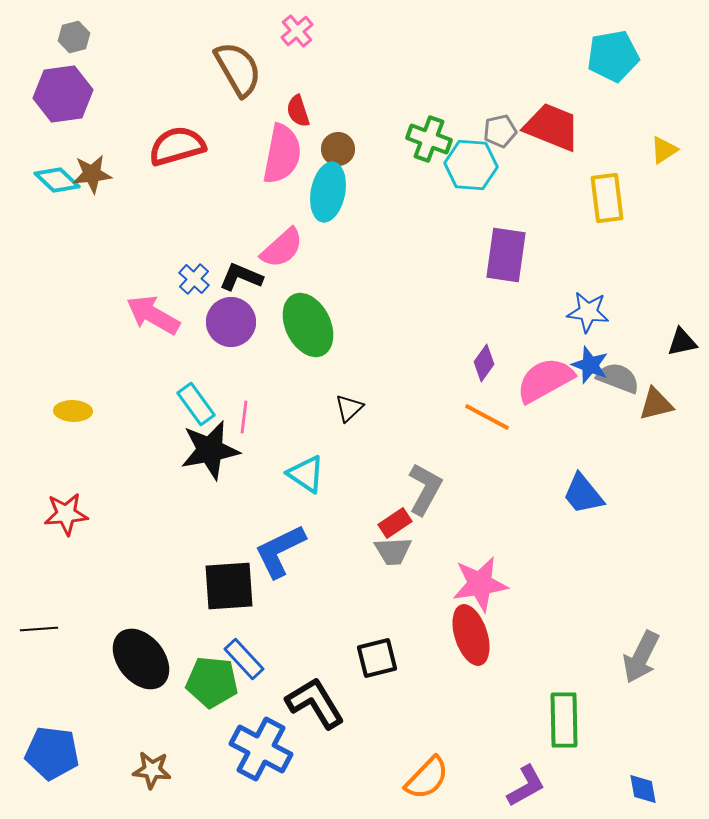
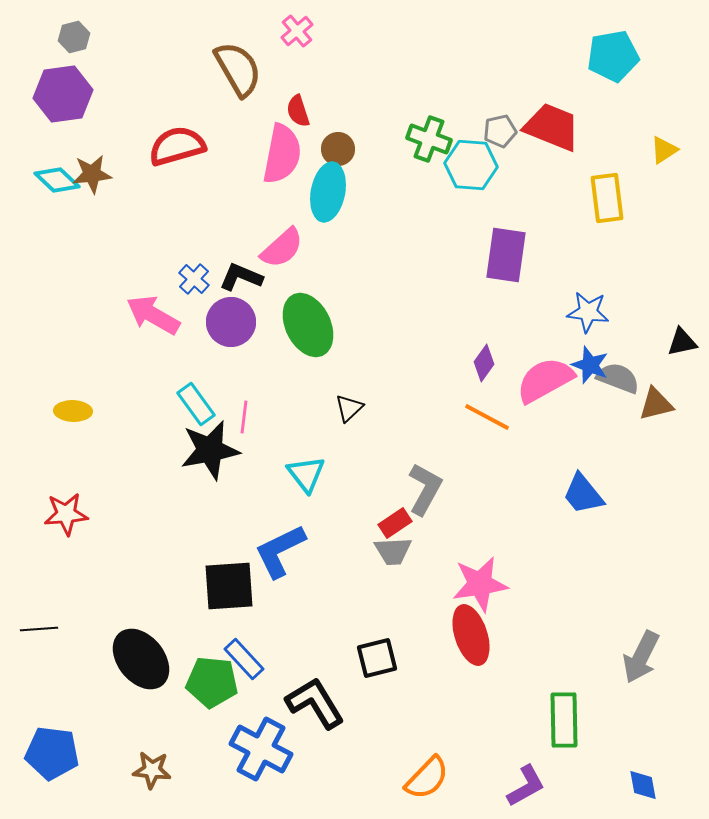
cyan triangle at (306, 474): rotated 18 degrees clockwise
blue diamond at (643, 789): moved 4 px up
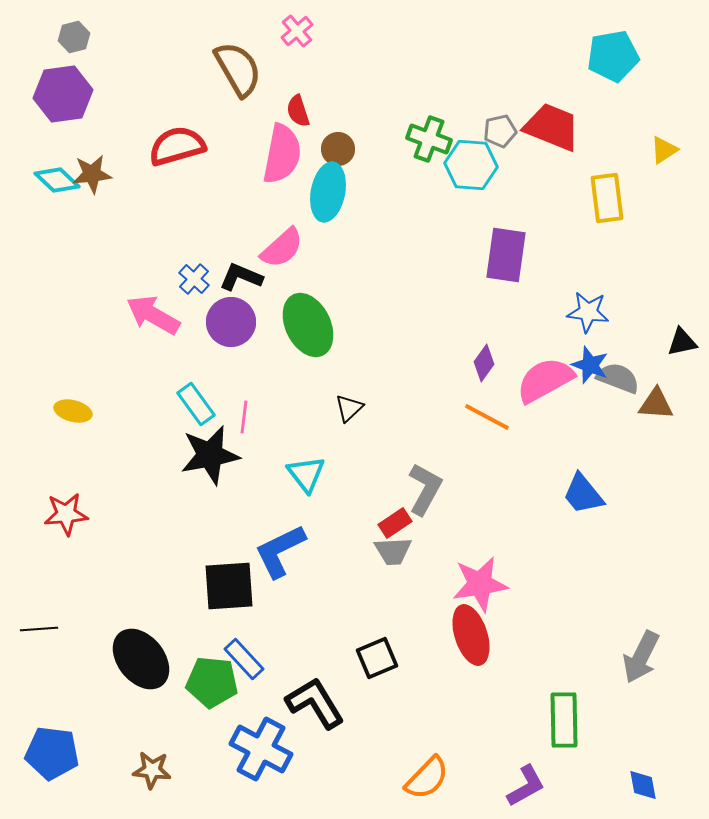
brown triangle at (656, 404): rotated 18 degrees clockwise
yellow ellipse at (73, 411): rotated 12 degrees clockwise
black star at (210, 450): moved 5 px down
black square at (377, 658): rotated 9 degrees counterclockwise
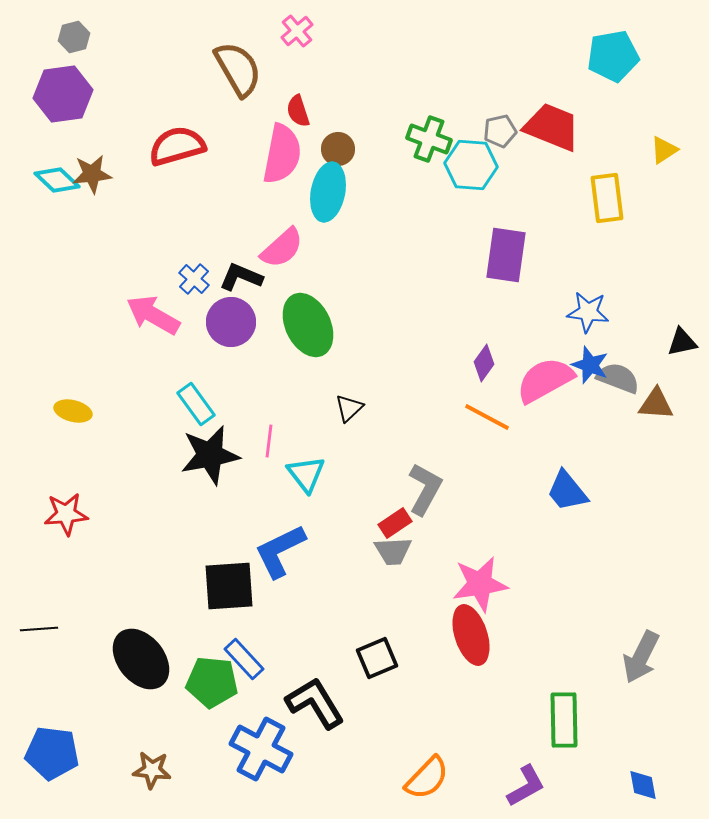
pink line at (244, 417): moved 25 px right, 24 px down
blue trapezoid at (583, 494): moved 16 px left, 3 px up
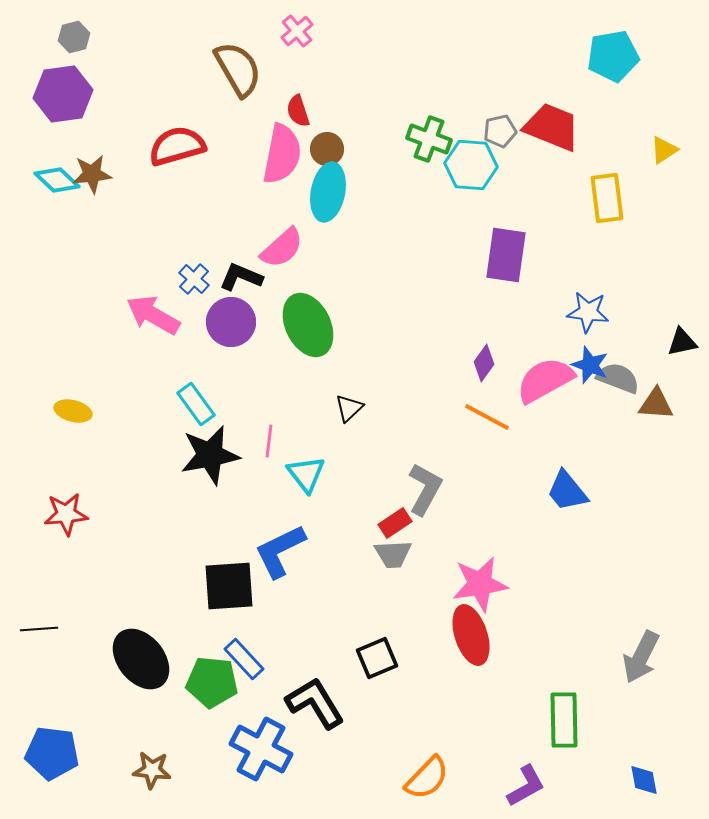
brown circle at (338, 149): moved 11 px left
gray trapezoid at (393, 551): moved 3 px down
blue diamond at (643, 785): moved 1 px right, 5 px up
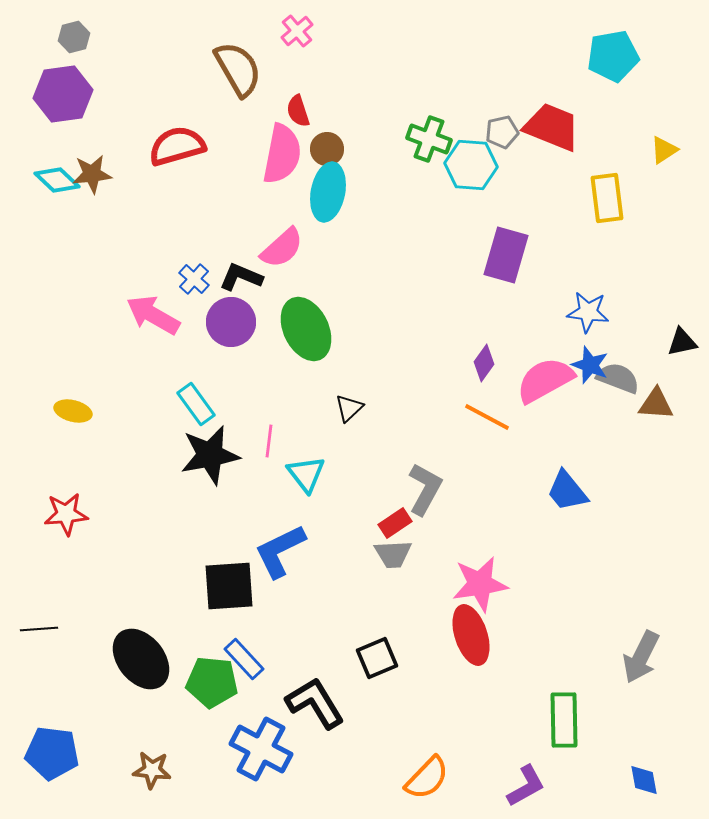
gray pentagon at (500, 131): moved 2 px right, 1 px down
purple rectangle at (506, 255): rotated 8 degrees clockwise
green ellipse at (308, 325): moved 2 px left, 4 px down
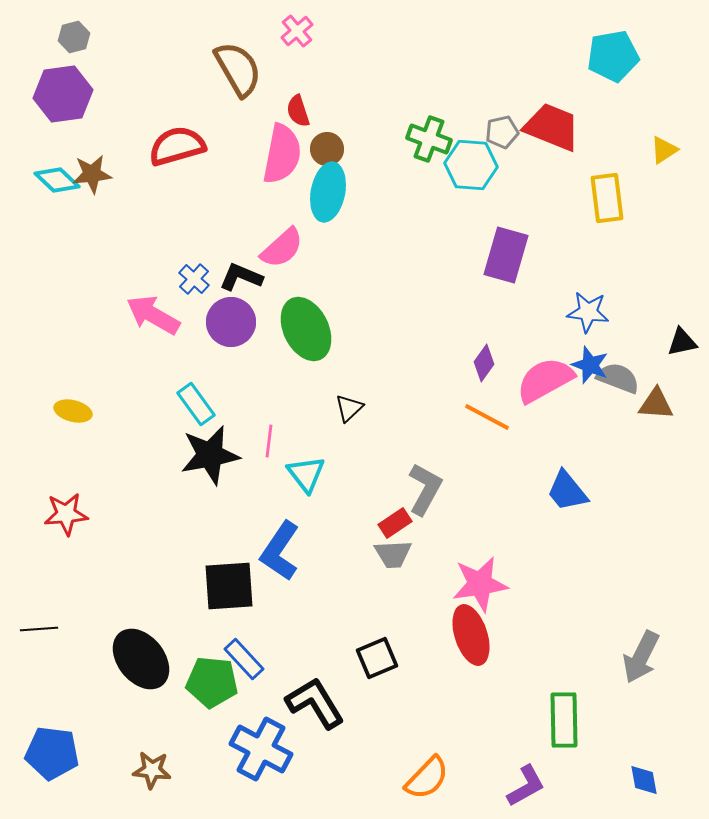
blue L-shape at (280, 551): rotated 30 degrees counterclockwise
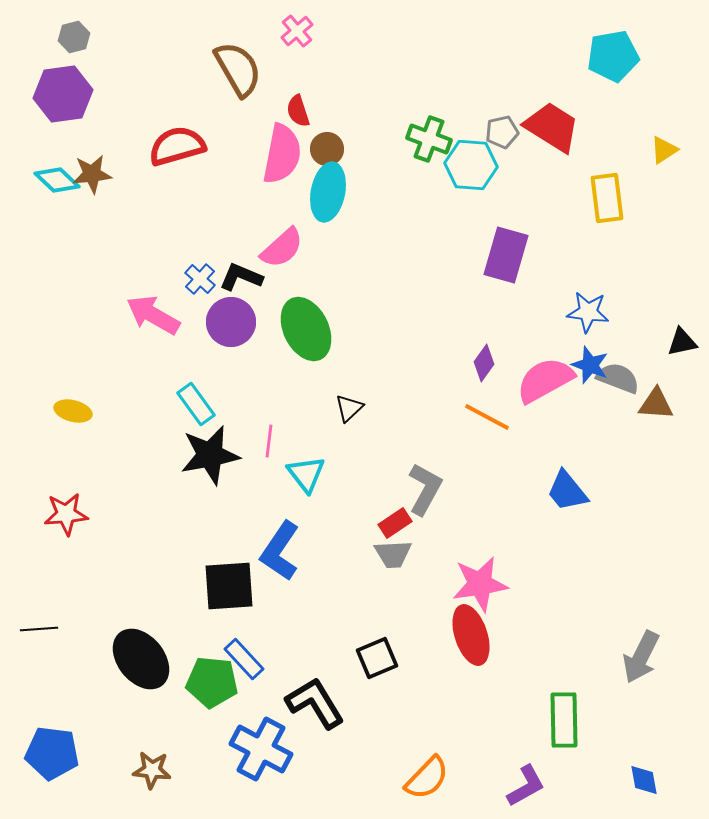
red trapezoid at (552, 127): rotated 10 degrees clockwise
blue cross at (194, 279): moved 6 px right
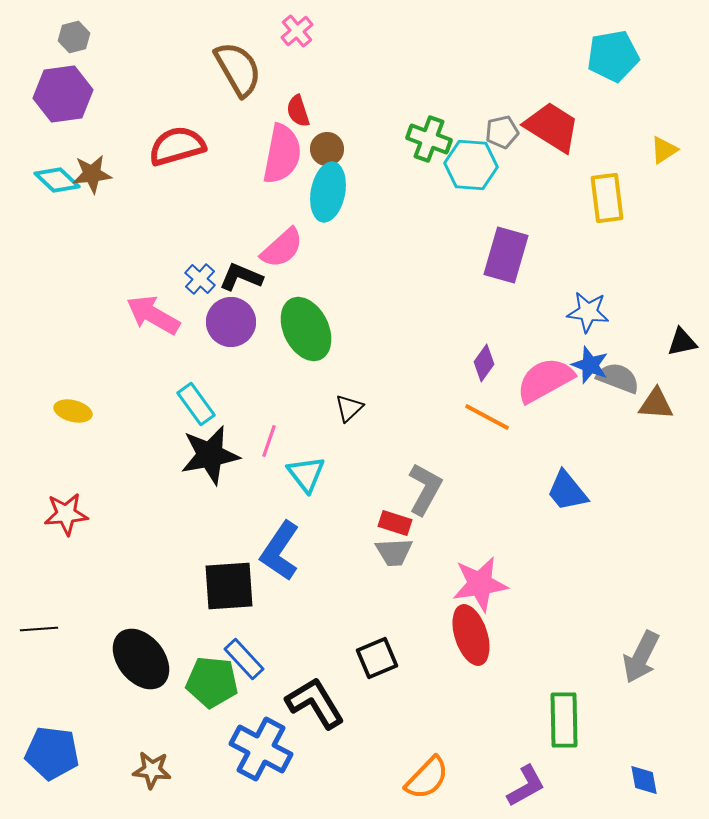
pink line at (269, 441): rotated 12 degrees clockwise
red rectangle at (395, 523): rotated 52 degrees clockwise
gray trapezoid at (393, 554): moved 1 px right, 2 px up
